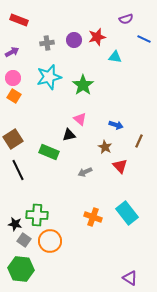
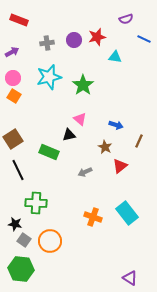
red triangle: rotated 35 degrees clockwise
green cross: moved 1 px left, 12 px up
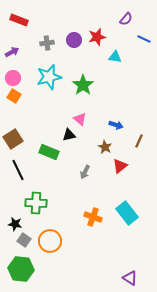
purple semicircle: rotated 32 degrees counterclockwise
gray arrow: rotated 40 degrees counterclockwise
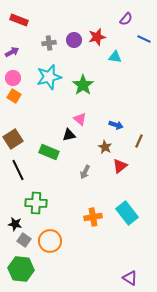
gray cross: moved 2 px right
orange cross: rotated 30 degrees counterclockwise
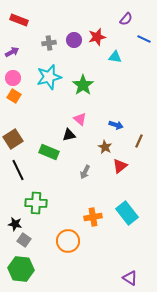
orange circle: moved 18 px right
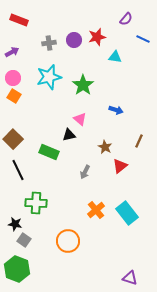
blue line: moved 1 px left
blue arrow: moved 15 px up
brown square: rotated 12 degrees counterclockwise
orange cross: moved 3 px right, 7 px up; rotated 30 degrees counterclockwise
green hexagon: moved 4 px left; rotated 15 degrees clockwise
purple triangle: rotated 14 degrees counterclockwise
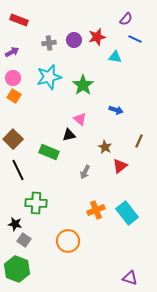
blue line: moved 8 px left
orange cross: rotated 18 degrees clockwise
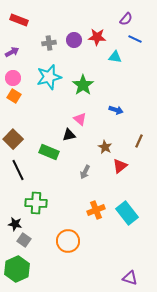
red star: rotated 18 degrees clockwise
green hexagon: rotated 15 degrees clockwise
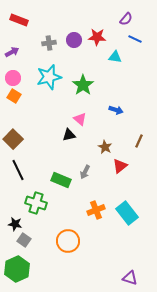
green rectangle: moved 12 px right, 28 px down
green cross: rotated 15 degrees clockwise
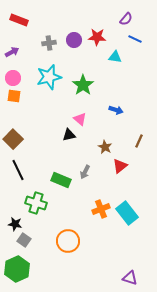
orange square: rotated 24 degrees counterclockwise
orange cross: moved 5 px right, 1 px up
